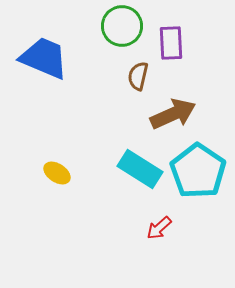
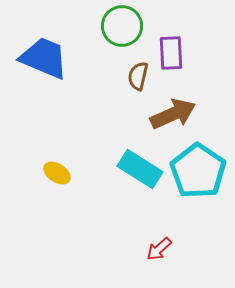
purple rectangle: moved 10 px down
red arrow: moved 21 px down
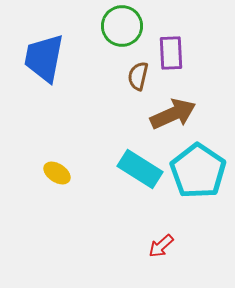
blue trapezoid: rotated 102 degrees counterclockwise
red arrow: moved 2 px right, 3 px up
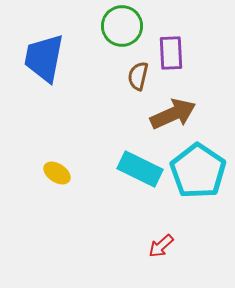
cyan rectangle: rotated 6 degrees counterclockwise
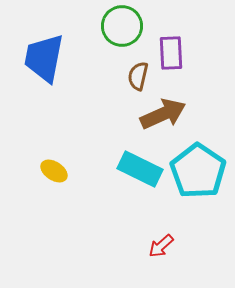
brown arrow: moved 10 px left
yellow ellipse: moved 3 px left, 2 px up
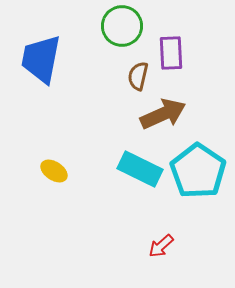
blue trapezoid: moved 3 px left, 1 px down
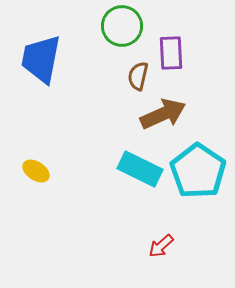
yellow ellipse: moved 18 px left
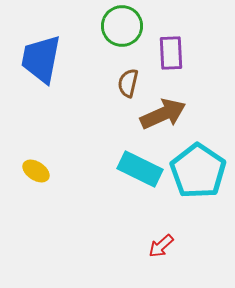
brown semicircle: moved 10 px left, 7 px down
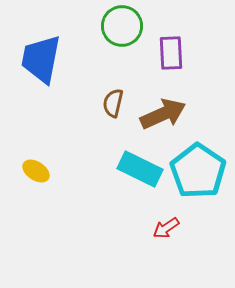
brown semicircle: moved 15 px left, 20 px down
red arrow: moved 5 px right, 18 px up; rotated 8 degrees clockwise
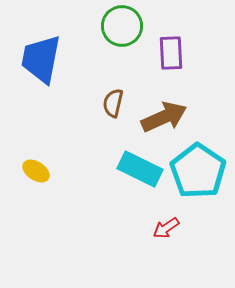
brown arrow: moved 1 px right, 3 px down
